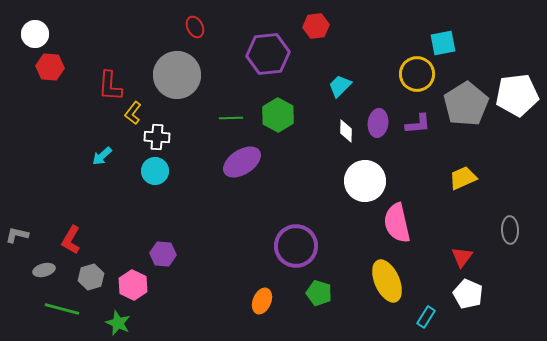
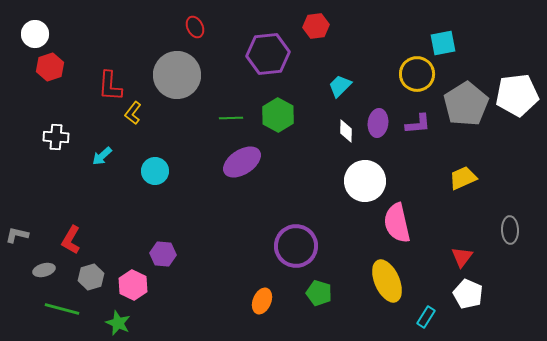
red hexagon at (50, 67): rotated 24 degrees counterclockwise
white cross at (157, 137): moved 101 px left
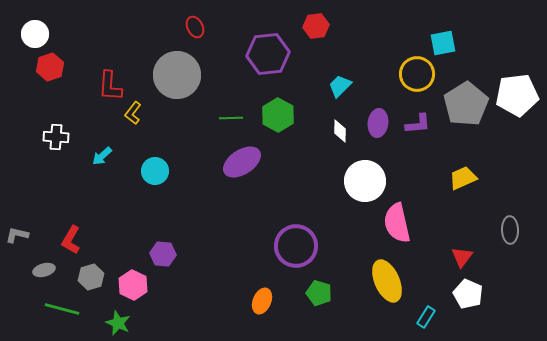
white diamond at (346, 131): moved 6 px left
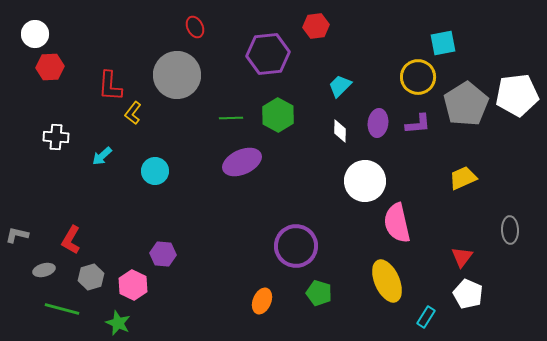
red hexagon at (50, 67): rotated 16 degrees clockwise
yellow circle at (417, 74): moved 1 px right, 3 px down
purple ellipse at (242, 162): rotated 9 degrees clockwise
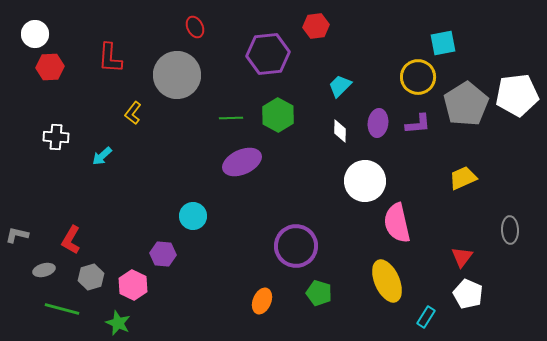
red L-shape at (110, 86): moved 28 px up
cyan circle at (155, 171): moved 38 px right, 45 px down
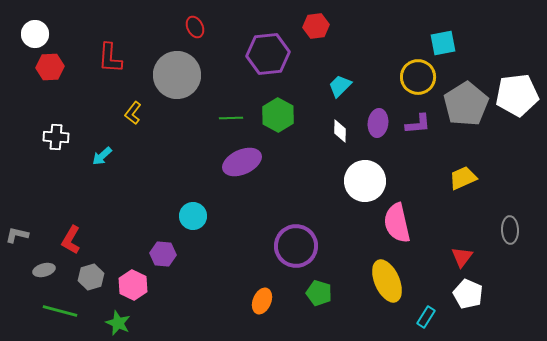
green line at (62, 309): moved 2 px left, 2 px down
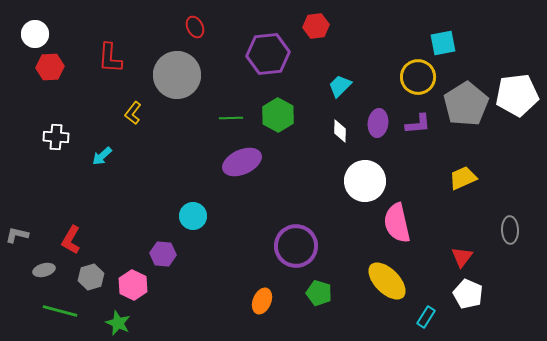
yellow ellipse at (387, 281): rotated 21 degrees counterclockwise
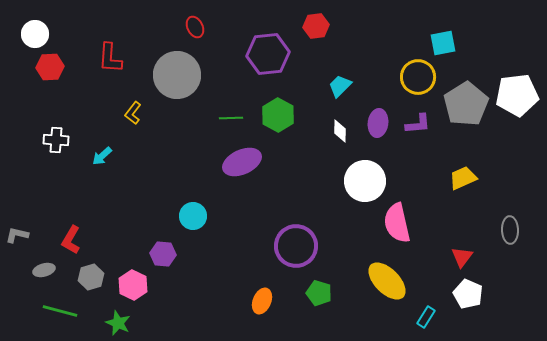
white cross at (56, 137): moved 3 px down
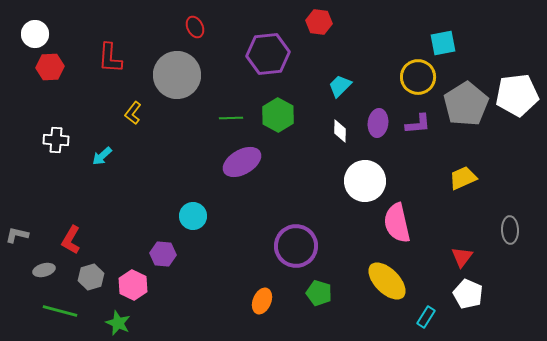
red hexagon at (316, 26): moved 3 px right, 4 px up; rotated 15 degrees clockwise
purple ellipse at (242, 162): rotated 6 degrees counterclockwise
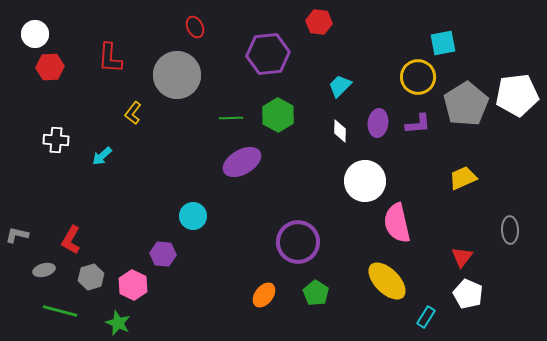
purple circle at (296, 246): moved 2 px right, 4 px up
green pentagon at (319, 293): moved 3 px left; rotated 15 degrees clockwise
orange ellipse at (262, 301): moved 2 px right, 6 px up; rotated 15 degrees clockwise
